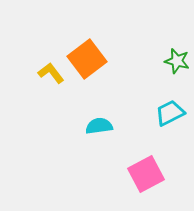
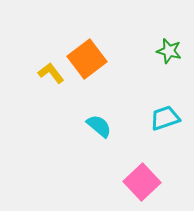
green star: moved 8 px left, 10 px up
cyan trapezoid: moved 5 px left, 5 px down; rotated 8 degrees clockwise
cyan semicircle: rotated 48 degrees clockwise
pink square: moved 4 px left, 8 px down; rotated 15 degrees counterclockwise
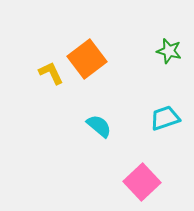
yellow L-shape: rotated 12 degrees clockwise
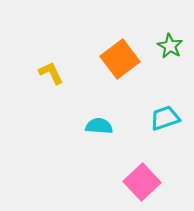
green star: moved 1 px right, 5 px up; rotated 15 degrees clockwise
orange square: moved 33 px right
cyan semicircle: rotated 36 degrees counterclockwise
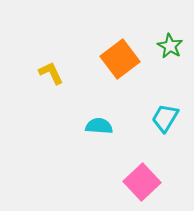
cyan trapezoid: rotated 40 degrees counterclockwise
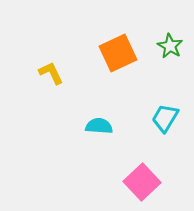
orange square: moved 2 px left, 6 px up; rotated 12 degrees clockwise
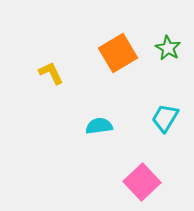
green star: moved 2 px left, 2 px down
orange square: rotated 6 degrees counterclockwise
cyan semicircle: rotated 12 degrees counterclockwise
